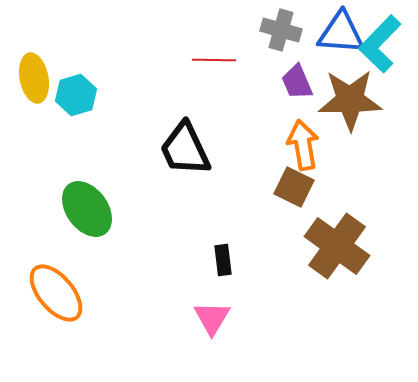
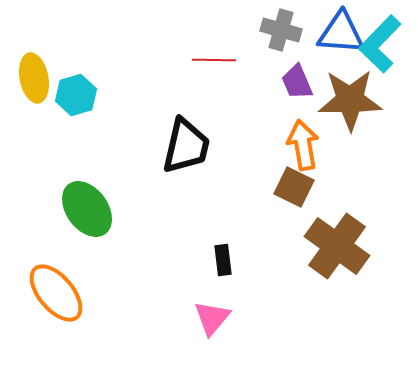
black trapezoid: moved 1 px right, 3 px up; rotated 142 degrees counterclockwise
pink triangle: rotated 9 degrees clockwise
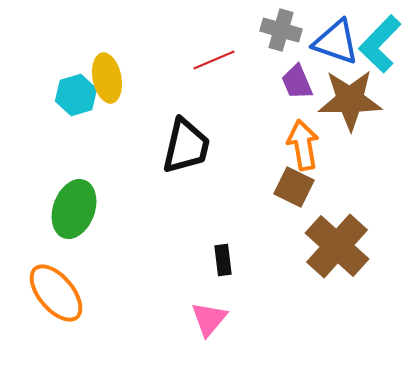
blue triangle: moved 5 px left, 9 px down; rotated 15 degrees clockwise
red line: rotated 24 degrees counterclockwise
yellow ellipse: moved 73 px right
green ellipse: moved 13 px left; rotated 56 degrees clockwise
brown cross: rotated 6 degrees clockwise
pink triangle: moved 3 px left, 1 px down
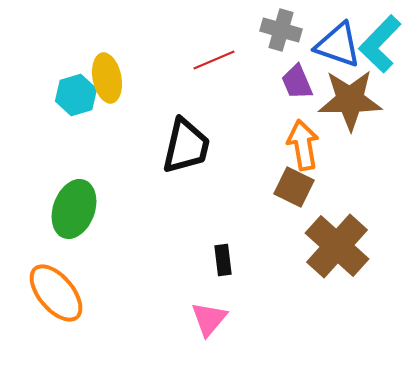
blue triangle: moved 2 px right, 3 px down
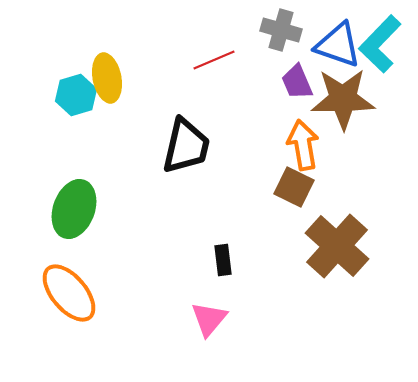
brown star: moved 7 px left, 1 px up
orange ellipse: moved 13 px right
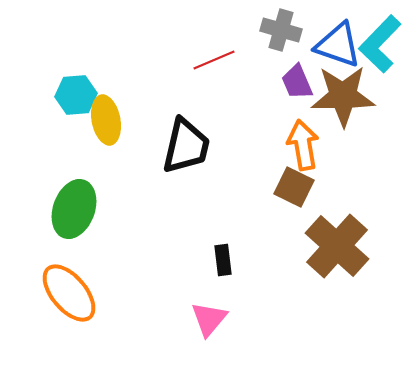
yellow ellipse: moved 1 px left, 42 px down
cyan hexagon: rotated 12 degrees clockwise
brown star: moved 3 px up
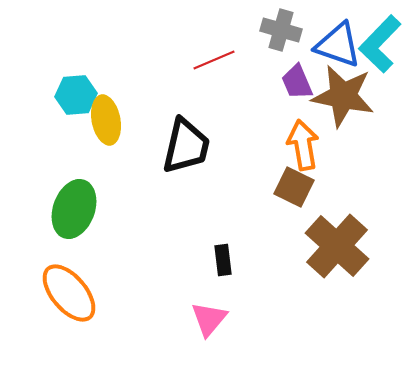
brown star: rotated 12 degrees clockwise
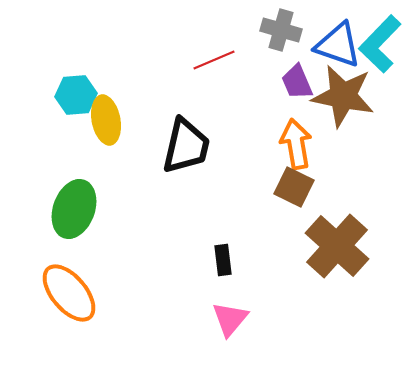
orange arrow: moved 7 px left, 1 px up
pink triangle: moved 21 px right
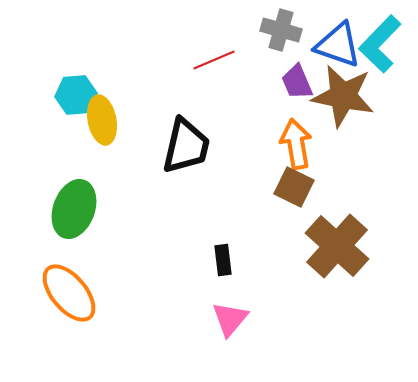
yellow ellipse: moved 4 px left
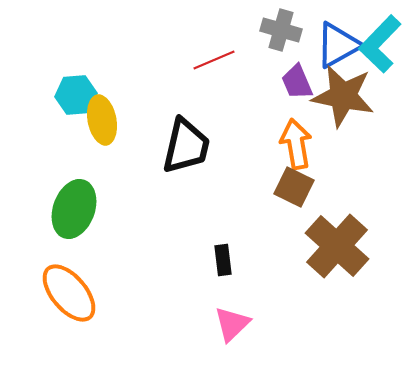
blue triangle: rotated 48 degrees counterclockwise
pink triangle: moved 2 px right, 5 px down; rotated 6 degrees clockwise
